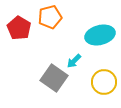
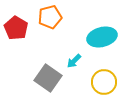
red pentagon: moved 3 px left
cyan ellipse: moved 2 px right, 2 px down
gray square: moved 6 px left
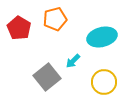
orange pentagon: moved 5 px right, 2 px down
red pentagon: moved 3 px right
cyan arrow: moved 1 px left
gray square: moved 1 px left, 1 px up; rotated 16 degrees clockwise
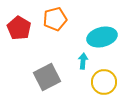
cyan arrow: moved 10 px right; rotated 140 degrees clockwise
gray square: rotated 12 degrees clockwise
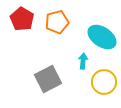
orange pentagon: moved 2 px right, 3 px down
red pentagon: moved 3 px right, 9 px up
cyan ellipse: rotated 48 degrees clockwise
gray square: moved 1 px right, 2 px down
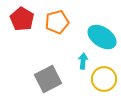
yellow circle: moved 3 px up
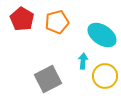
cyan ellipse: moved 2 px up
yellow circle: moved 1 px right, 3 px up
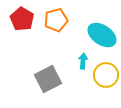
orange pentagon: moved 1 px left, 2 px up
yellow circle: moved 1 px right, 1 px up
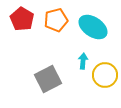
cyan ellipse: moved 9 px left, 8 px up
yellow circle: moved 1 px left
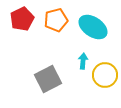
red pentagon: rotated 15 degrees clockwise
